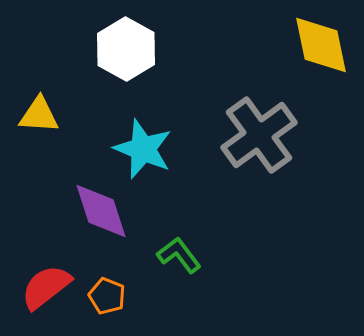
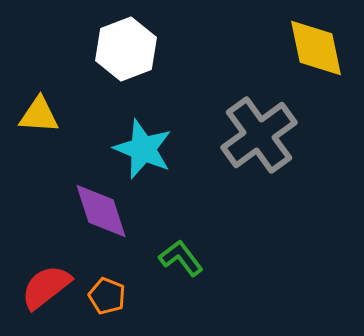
yellow diamond: moved 5 px left, 3 px down
white hexagon: rotated 10 degrees clockwise
green L-shape: moved 2 px right, 3 px down
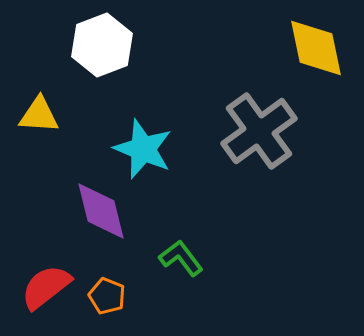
white hexagon: moved 24 px left, 4 px up
gray cross: moved 4 px up
purple diamond: rotated 4 degrees clockwise
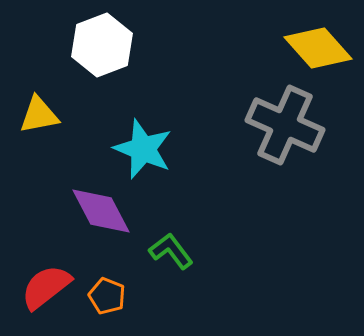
yellow diamond: moved 2 px right; rotated 30 degrees counterclockwise
yellow triangle: rotated 15 degrees counterclockwise
gray cross: moved 26 px right, 6 px up; rotated 30 degrees counterclockwise
purple diamond: rotated 14 degrees counterclockwise
green L-shape: moved 10 px left, 7 px up
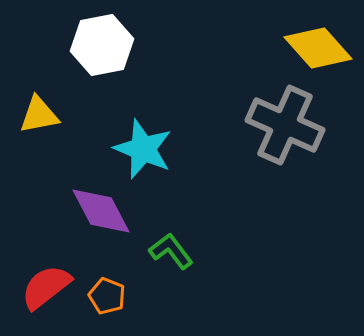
white hexagon: rotated 10 degrees clockwise
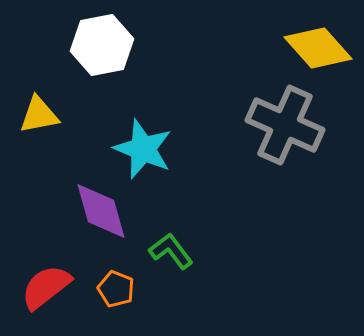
purple diamond: rotated 12 degrees clockwise
orange pentagon: moved 9 px right, 7 px up
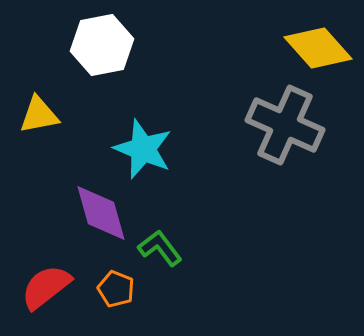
purple diamond: moved 2 px down
green L-shape: moved 11 px left, 3 px up
